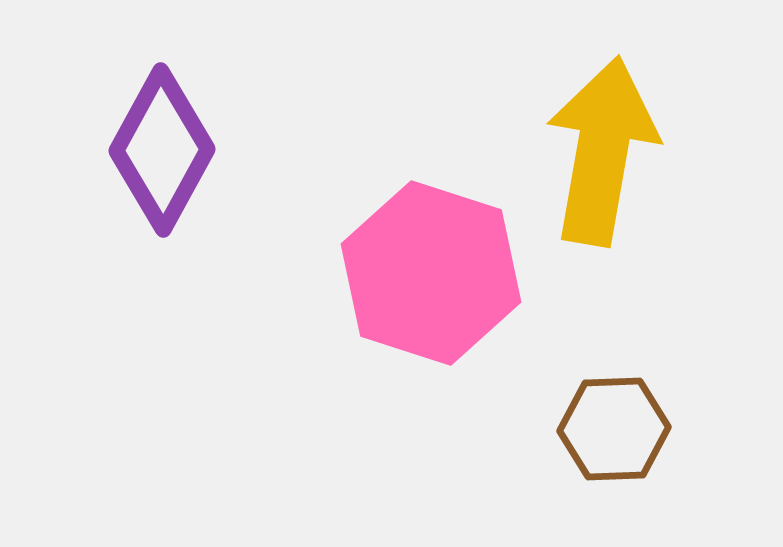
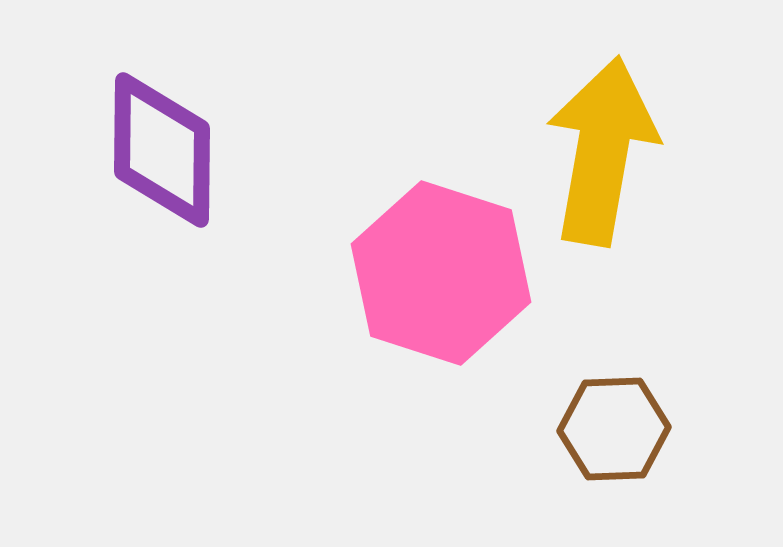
purple diamond: rotated 28 degrees counterclockwise
pink hexagon: moved 10 px right
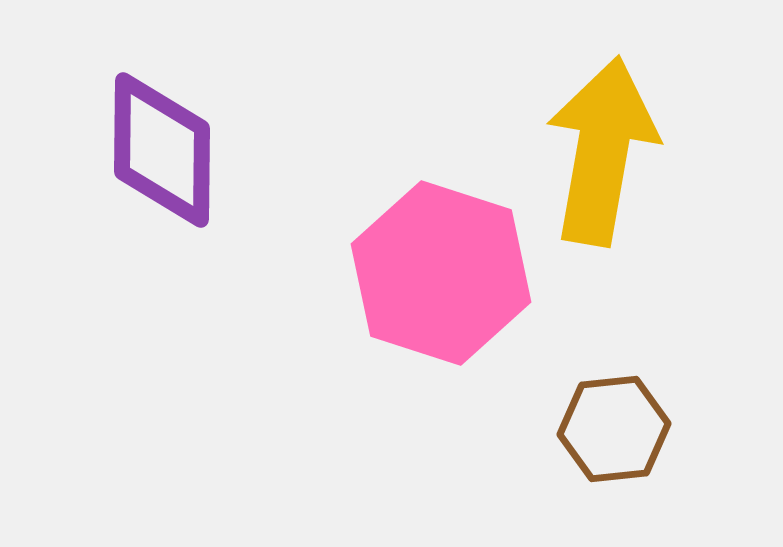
brown hexagon: rotated 4 degrees counterclockwise
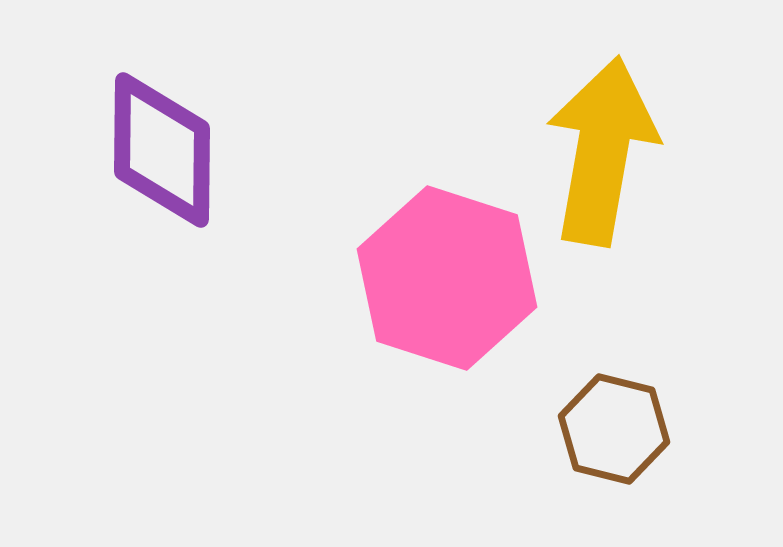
pink hexagon: moved 6 px right, 5 px down
brown hexagon: rotated 20 degrees clockwise
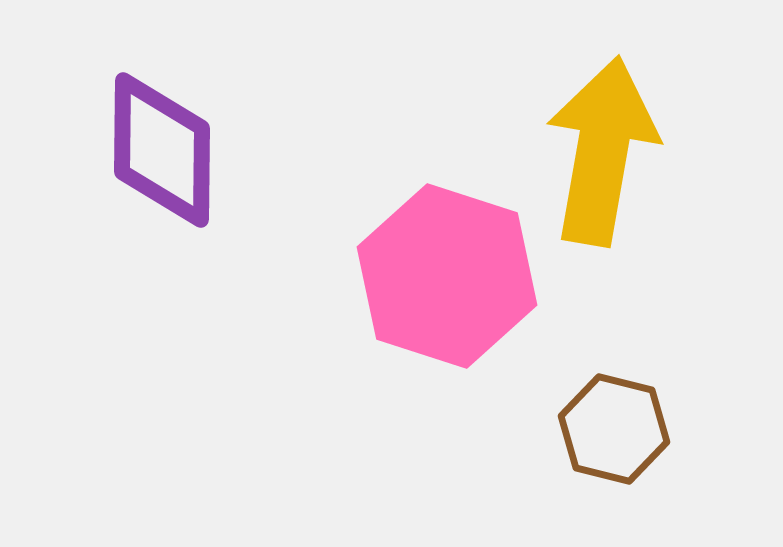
pink hexagon: moved 2 px up
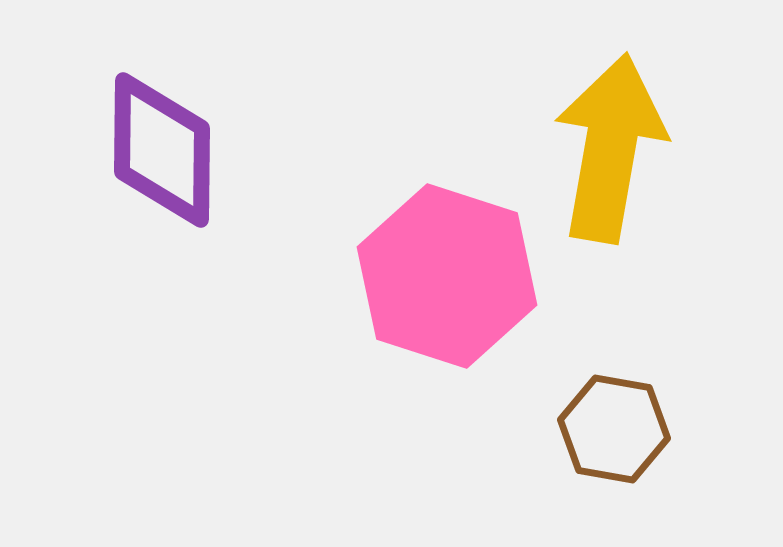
yellow arrow: moved 8 px right, 3 px up
brown hexagon: rotated 4 degrees counterclockwise
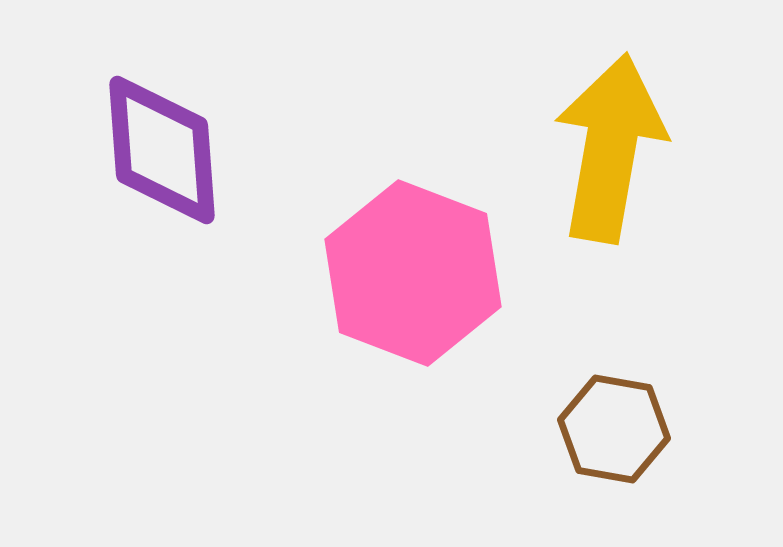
purple diamond: rotated 5 degrees counterclockwise
pink hexagon: moved 34 px left, 3 px up; rotated 3 degrees clockwise
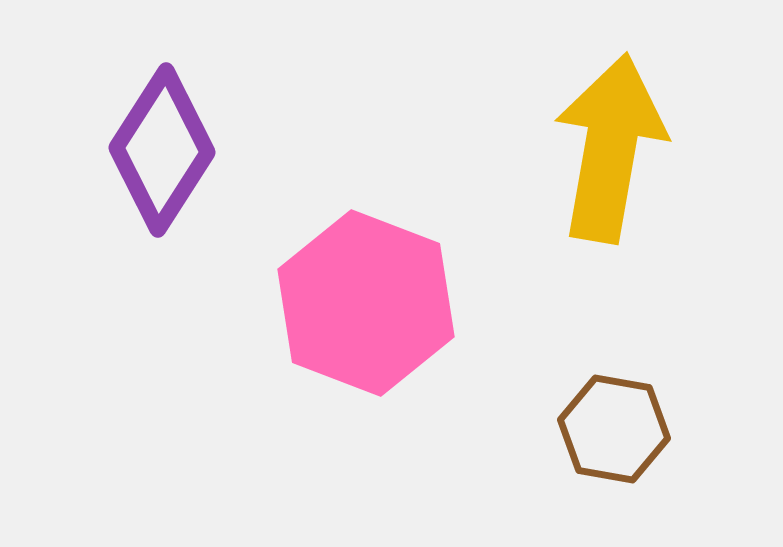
purple diamond: rotated 37 degrees clockwise
pink hexagon: moved 47 px left, 30 px down
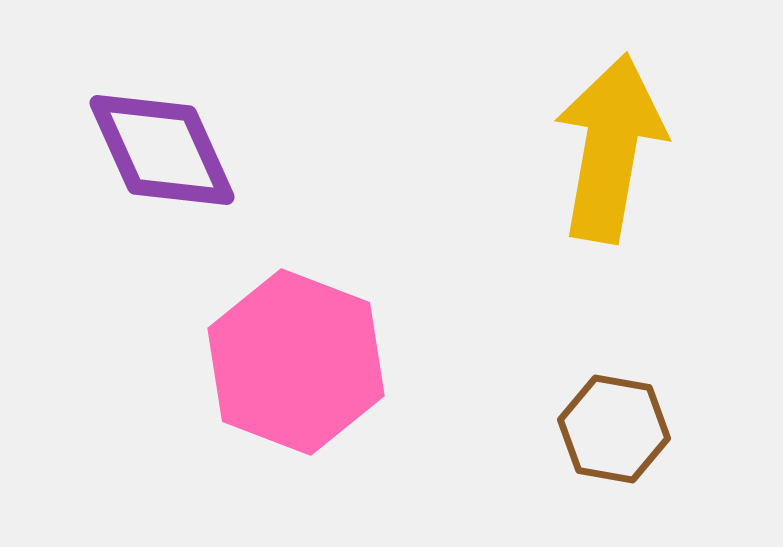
purple diamond: rotated 57 degrees counterclockwise
pink hexagon: moved 70 px left, 59 px down
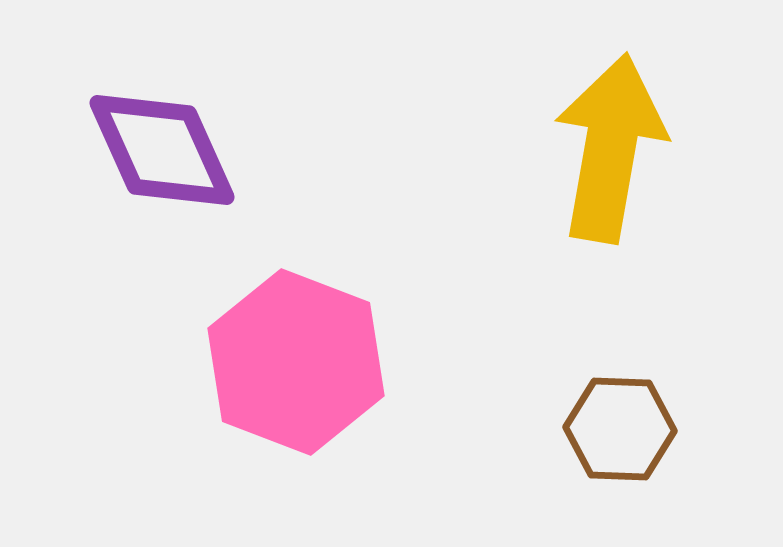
brown hexagon: moved 6 px right; rotated 8 degrees counterclockwise
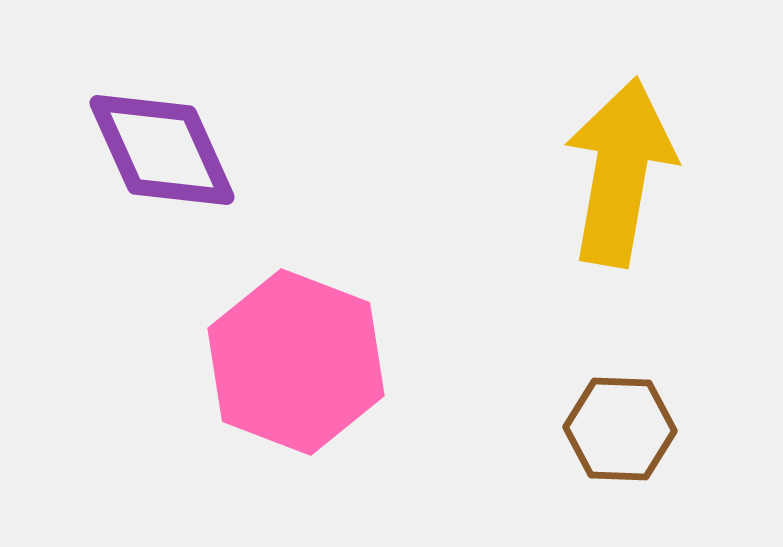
yellow arrow: moved 10 px right, 24 px down
